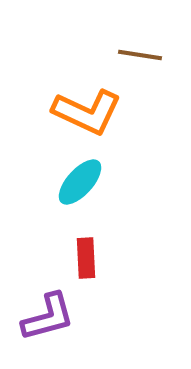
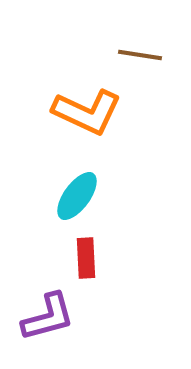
cyan ellipse: moved 3 px left, 14 px down; rotated 6 degrees counterclockwise
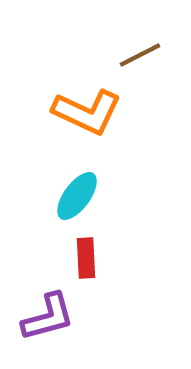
brown line: rotated 36 degrees counterclockwise
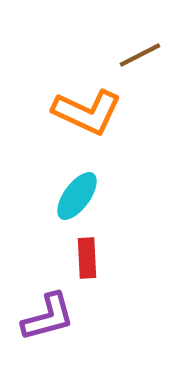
red rectangle: moved 1 px right
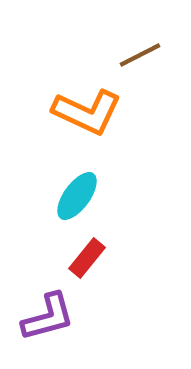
red rectangle: rotated 42 degrees clockwise
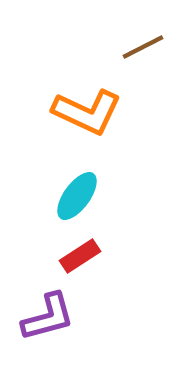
brown line: moved 3 px right, 8 px up
red rectangle: moved 7 px left, 2 px up; rotated 18 degrees clockwise
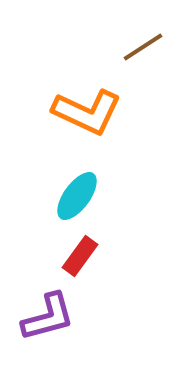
brown line: rotated 6 degrees counterclockwise
red rectangle: rotated 21 degrees counterclockwise
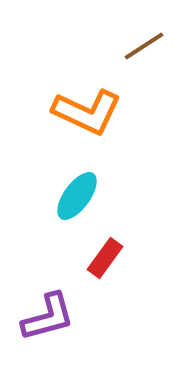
brown line: moved 1 px right, 1 px up
red rectangle: moved 25 px right, 2 px down
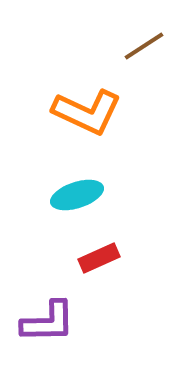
cyan ellipse: moved 1 px up; rotated 36 degrees clockwise
red rectangle: moved 6 px left; rotated 30 degrees clockwise
purple L-shape: moved 5 px down; rotated 14 degrees clockwise
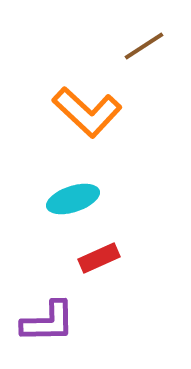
orange L-shape: rotated 18 degrees clockwise
cyan ellipse: moved 4 px left, 4 px down
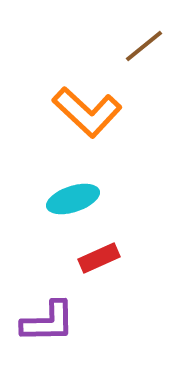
brown line: rotated 6 degrees counterclockwise
